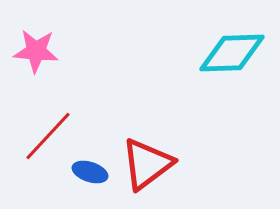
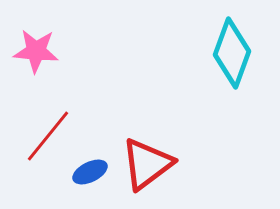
cyan diamond: rotated 68 degrees counterclockwise
red line: rotated 4 degrees counterclockwise
blue ellipse: rotated 44 degrees counterclockwise
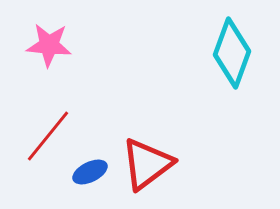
pink star: moved 13 px right, 6 px up
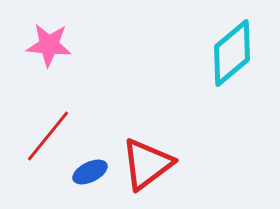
cyan diamond: rotated 30 degrees clockwise
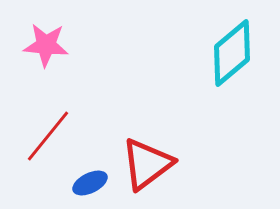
pink star: moved 3 px left
blue ellipse: moved 11 px down
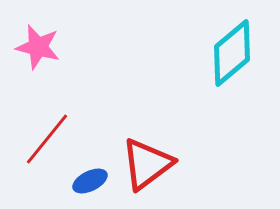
pink star: moved 8 px left, 2 px down; rotated 9 degrees clockwise
red line: moved 1 px left, 3 px down
blue ellipse: moved 2 px up
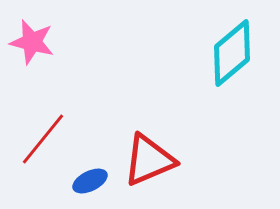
pink star: moved 6 px left, 5 px up
red line: moved 4 px left
red triangle: moved 2 px right, 4 px up; rotated 14 degrees clockwise
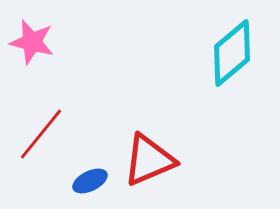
red line: moved 2 px left, 5 px up
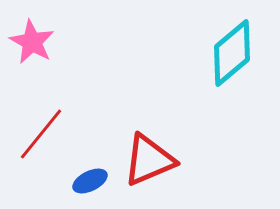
pink star: rotated 15 degrees clockwise
